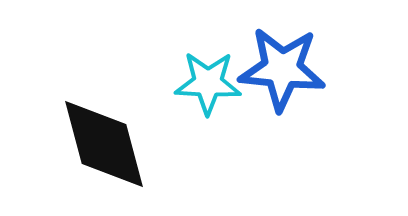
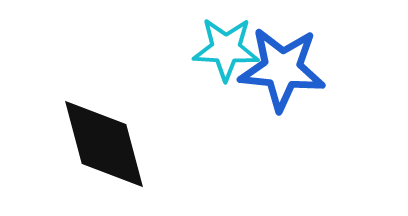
cyan star: moved 18 px right, 34 px up
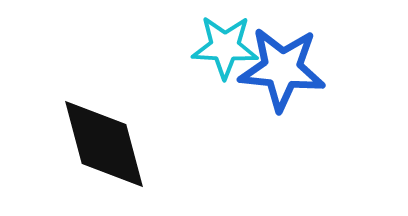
cyan star: moved 1 px left, 2 px up
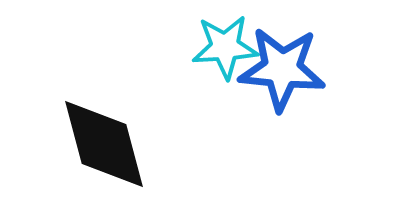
cyan star: rotated 6 degrees counterclockwise
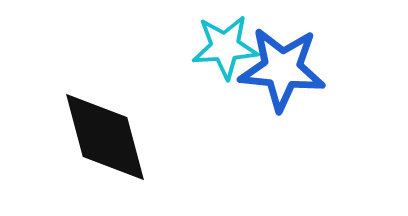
black diamond: moved 1 px right, 7 px up
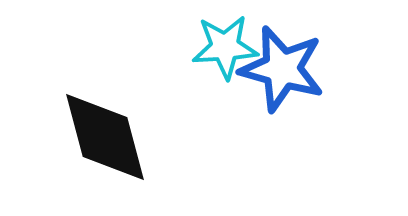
blue star: rotated 10 degrees clockwise
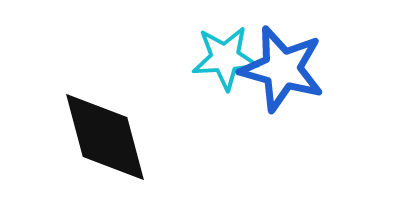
cyan star: moved 11 px down
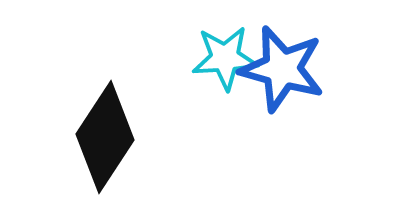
black diamond: rotated 48 degrees clockwise
